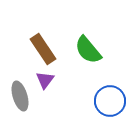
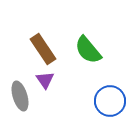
purple triangle: rotated 12 degrees counterclockwise
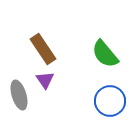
green semicircle: moved 17 px right, 4 px down
gray ellipse: moved 1 px left, 1 px up
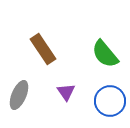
purple triangle: moved 21 px right, 12 px down
gray ellipse: rotated 40 degrees clockwise
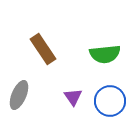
green semicircle: rotated 56 degrees counterclockwise
purple triangle: moved 7 px right, 5 px down
